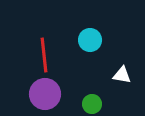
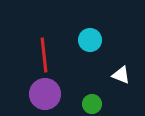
white triangle: moved 1 px left; rotated 12 degrees clockwise
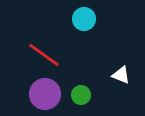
cyan circle: moved 6 px left, 21 px up
red line: rotated 48 degrees counterclockwise
green circle: moved 11 px left, 9 px up
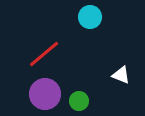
cyan circle: moved 6 px right, 2 px up
red line: moved 1 px up; rotated 76 degrees counterclockwise
green circle: moved 2 px left, 6 px down
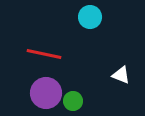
red line: rotated 52 degrees clockwise
purple circle: moved 1 px right, 1 px up
green circle: moved 6 px left
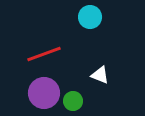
red line: rotated 32 degrees counterclockwise
white triangle: moved 21 px left
purple circle: moved 2 px left
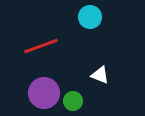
red line: moved 3 px left, 8 px up
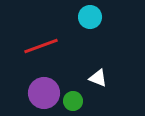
white triangle: moved 2 px left, 3 px down
